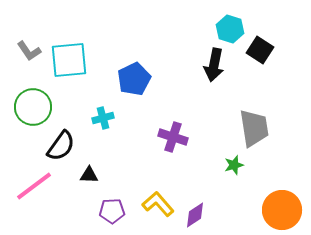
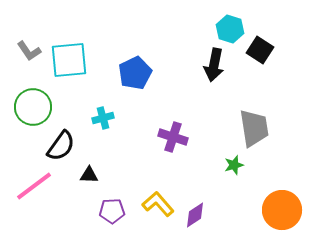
blue pentagon: moved 1 px right, 6 px up
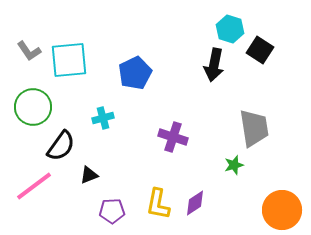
black triangle: rotated 24 degrees counterclockwise
yellow L-shape: rotated 128 degrees counterclockwise
purple diamond: moved 12 px up
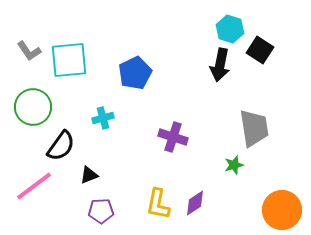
black arrow: moved 6 px right
purple pentagon: moved 11 px left
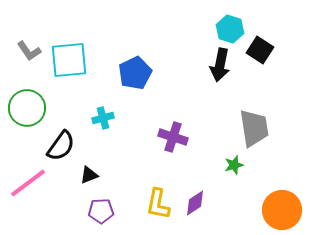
green circle: moved 6 px left, 1 px down
pink line: moved 6 px left, 3 px up
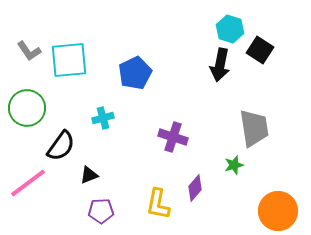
purple diamond: moved 15 px up; rotated 16 degrees counterclockwise
orange circle: moved 4 px left, 1 px down
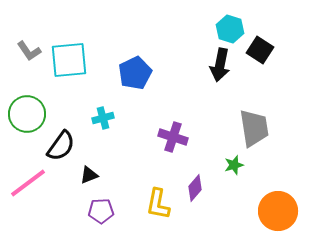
green circle: moved 6 px down
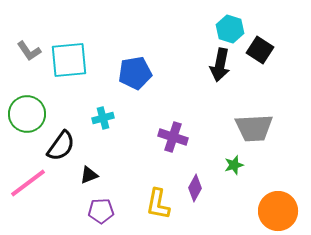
blue pentagon: rotated 16 degrees clockwise
gray trapezoid: rotated 96 degrees clockwise
purple diamond: rotated 12 degrees counterclockwise
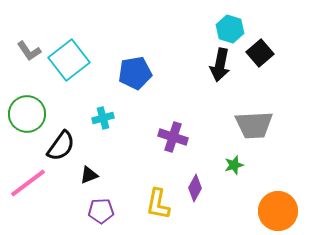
black square: moved 3 px down; rotated 16 degrees clockwise
cyan square: rotated 33 degrees counterclockwise
gray trapezoid: moved 3 px up
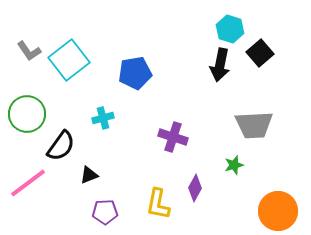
purple pentagon: moved 4 px right, 1 px down
